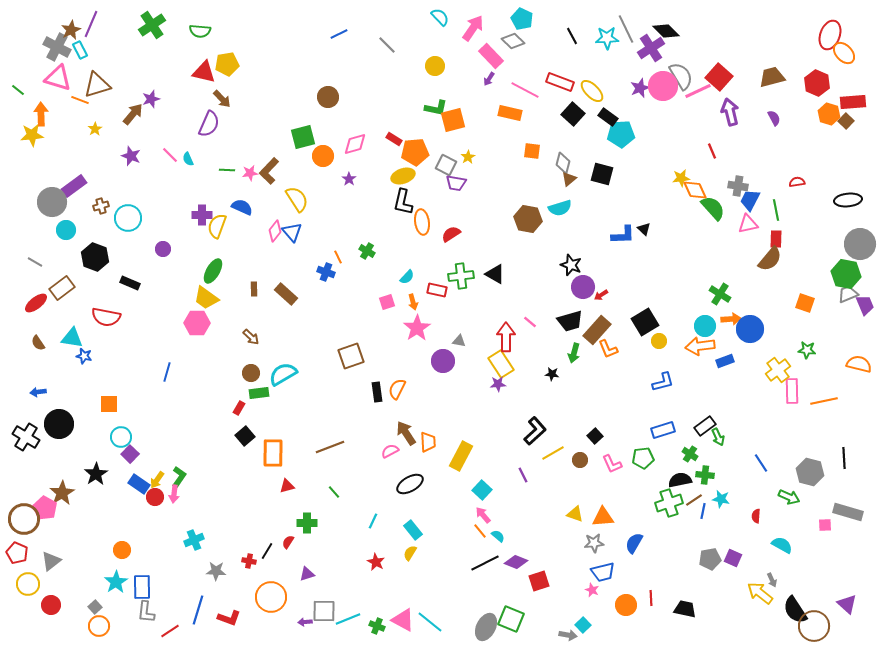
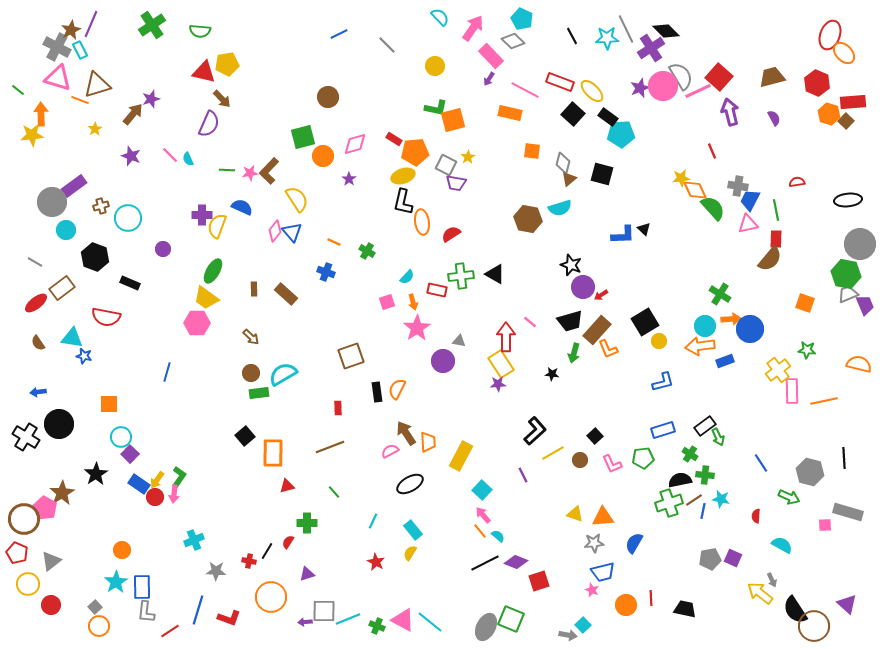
orange line at (338, 257): moved 4 px left, 15 px up; rotated 40 degrees counterclockwise
red rectangle at (239, 408): moved 99 px right; rotated 32 degrees counterclockwise
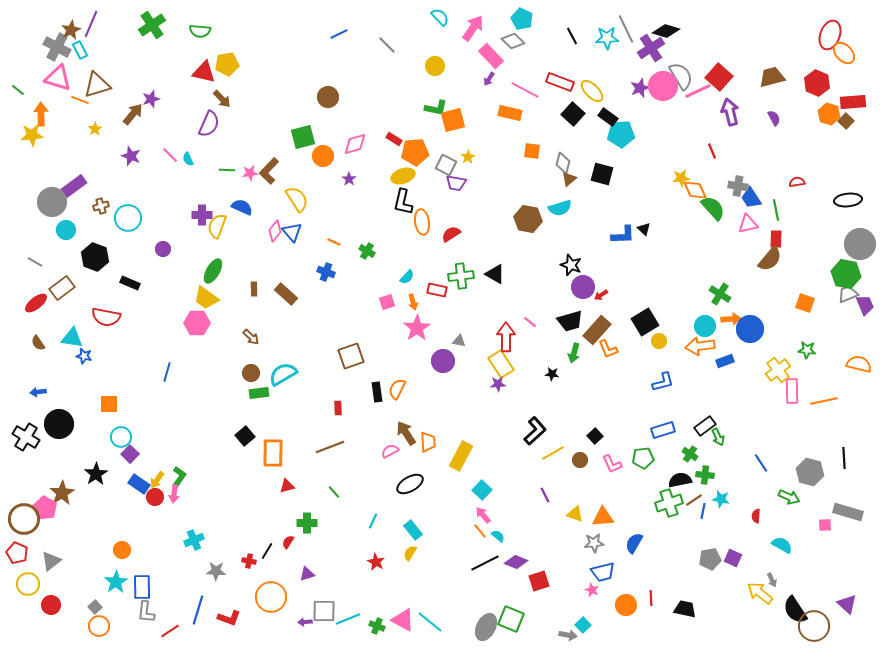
black diamond at (666, 31): rotated 28 degrees counterclockwise
blue trapezoid at (750, 200): moved 1 px right, 2 px up; rotated 60 degrees counterclockwise
purple line at (523, 475): moved 22 px right, 20 px down
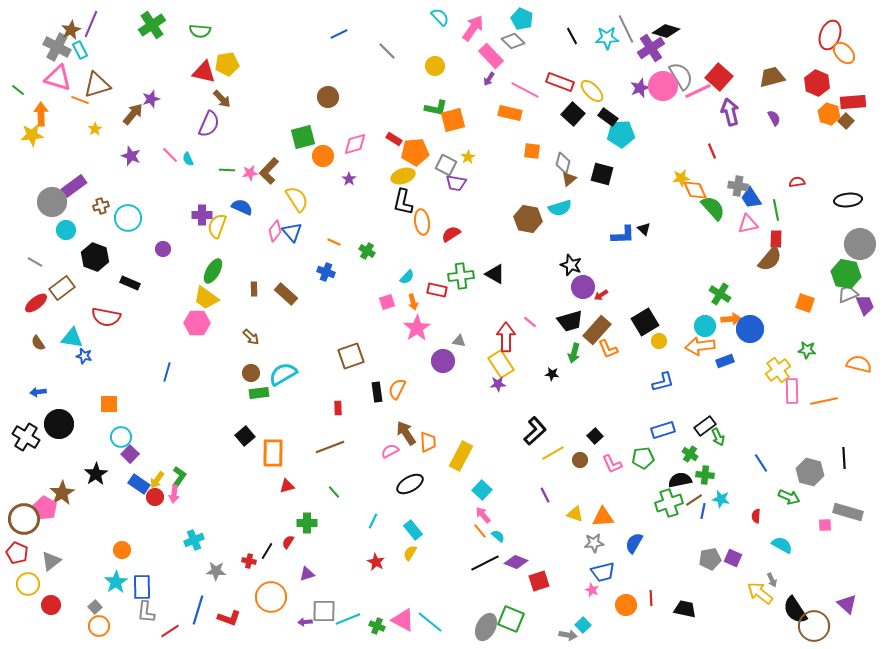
gray line at (387, 45): moved 6 px down
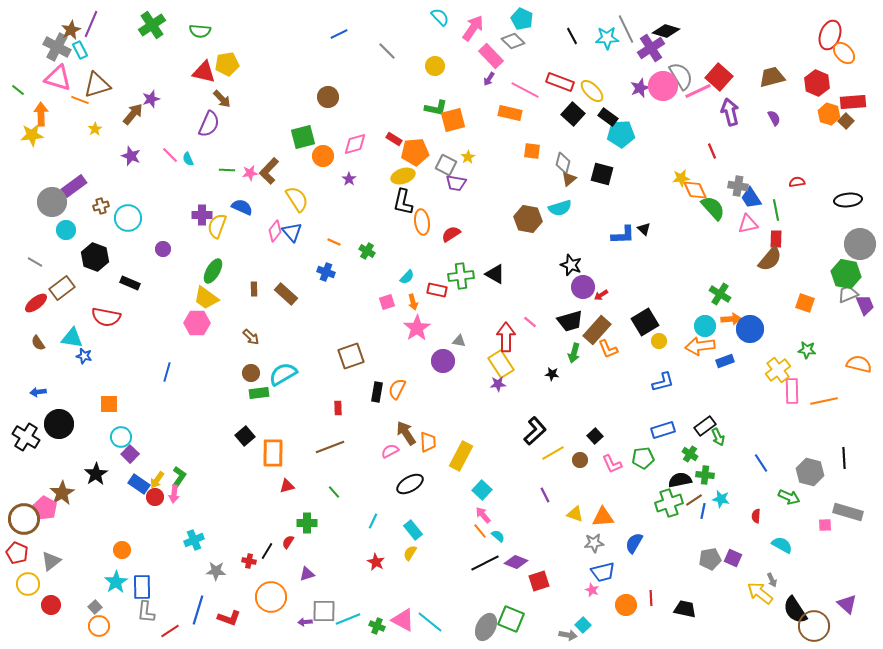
black rectangle at (377, 392): rotated 18 degrees clockwise
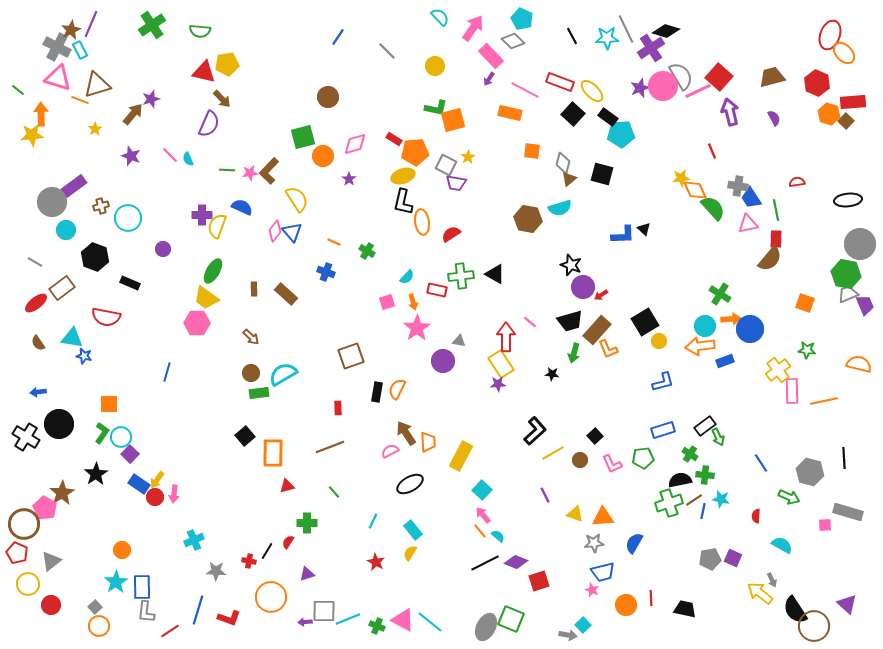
blue line at (339, 34): moved 1 px left, 3 px down; rotated 30 degrees counterclockwise
green L-shape at (179, 477): moved 77 px left, 44 px up
brown circle at (24, 519): moved 5 px down
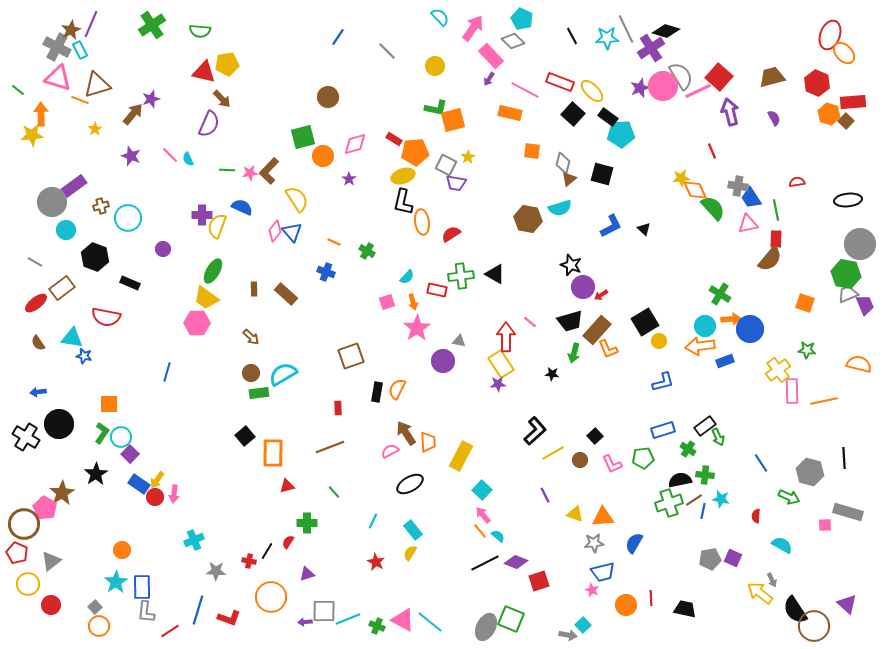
blue L-shape at (623, 235): moved 12 px left, 9 px up; rotated 25 degrees counterclockwise
green cross at (690, 454): moved 2 px left, 5 px up
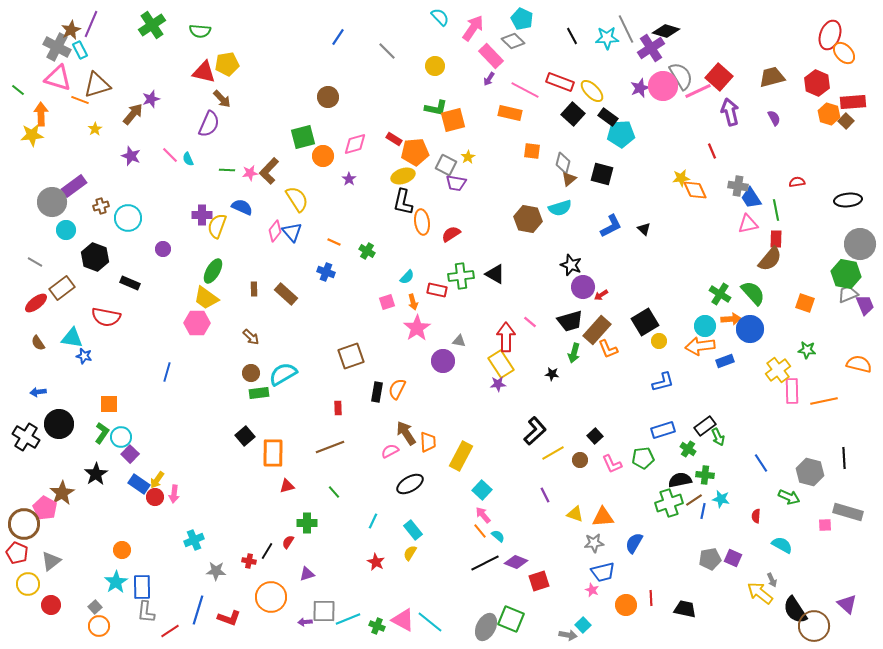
green semicircle at (713, 208): moved 40 px right, 85 px down
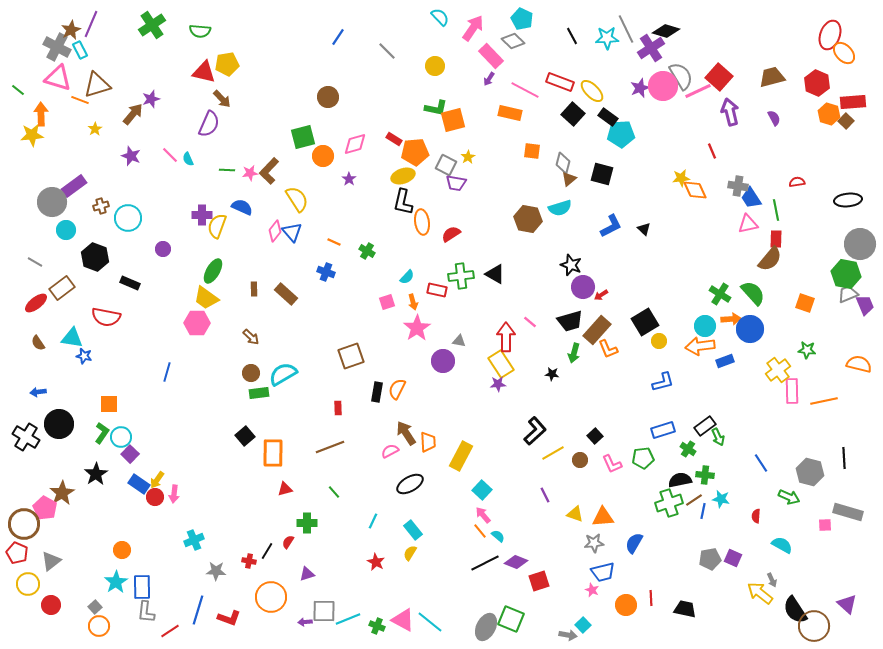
red triangle at (287, 486): moved 2 px left, 3 px down
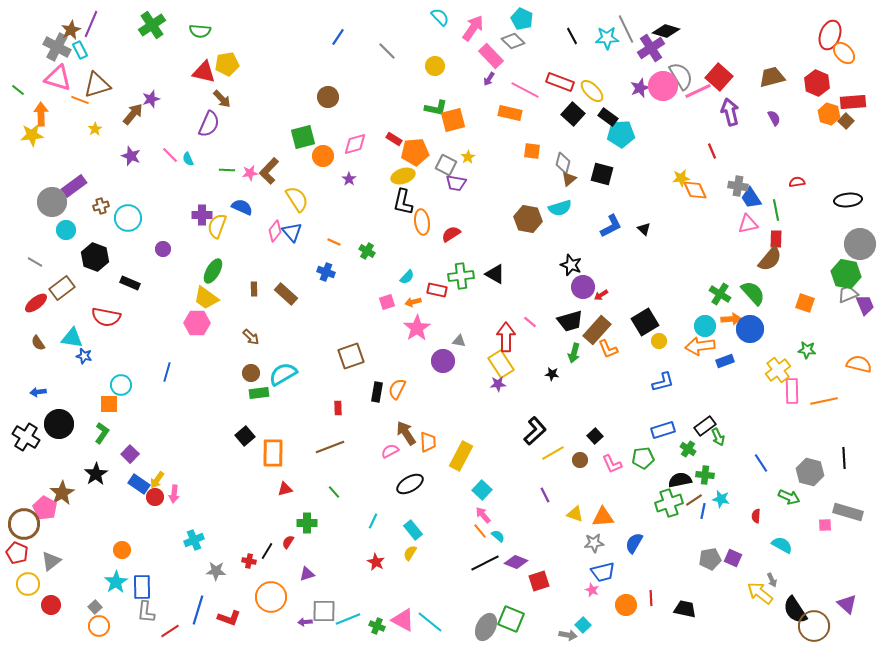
orange arrow at (413, 302): rotated 91 degrees clockwise
cyan circle at (121, 437): moved 52 px up
